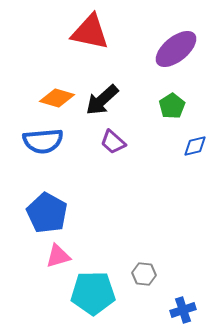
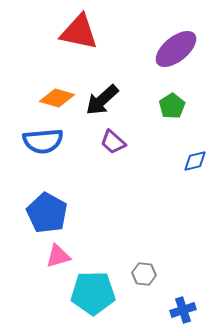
red triangle: moved 11 px left
blue diamond: moved 15 px down
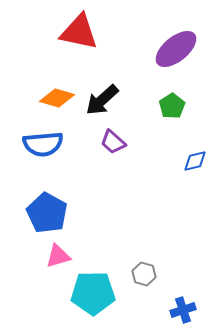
blue semicircle: moved 3 px down
gray hexagon: rotated 10 degrees clockwise
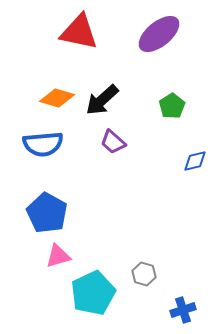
purple ellipse: moved 17 px left, 15 px up
cyan pentagon: rotated 24 degrees counterclockwise
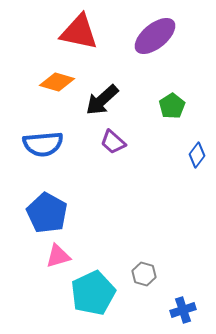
purple ellipse: moved 4 px left, 2 px down
orange diamond: moved 16 px up
blue diamond: moved 2 px right, 6 px up; rotated 40 degrees counterclockwise
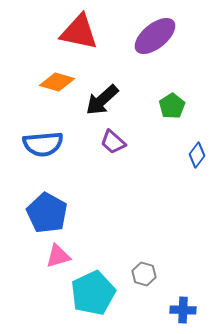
blue cross: rotated 20 degrees clockwise
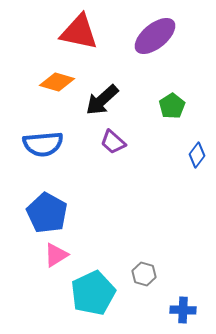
pink triangle: moved 2 px left, 1 px up; rotated 16 degrees counterclockwise
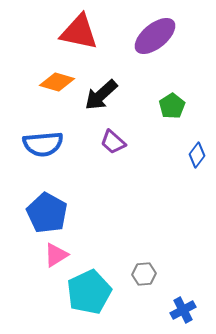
black arrow: moved 1 px left, 5 px up
gray hexagon: rotated 20 degrees counterclockwise
cyan pentagon: moved 4 px left, 1 px up
blue cross: rotated 30 degrees counterclockwise
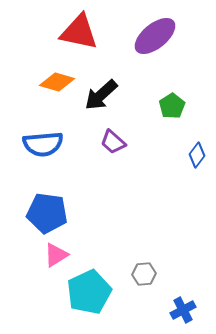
blue pentagon: rotated 21 degrees counterclockwise
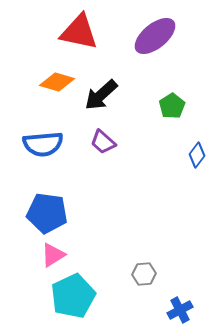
purple trapezoid: moved 10 px left
pink triangle: moved 3 px left
cyan pentagon: moved 16 px left, 4 px down
blue cross: moved 3 px left
